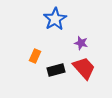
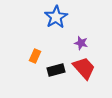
blue star: moved 1 px right, 2 px up
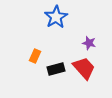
purple star: moved 8 px right
black rectangle: moved 1 px up
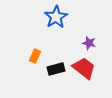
red trapezoid: rotated 10 degrees counterclockwise
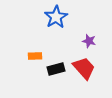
purple star: moved 2 px up
orange rectangle: rotated 64 degrees clockwise
red trapezoid: rotated 10 degrees clockwise
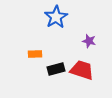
orange rectangle: moved 2 px up
red trapezoid: moved 2 px left, 2 px down; rotated 30 degrees counterclockwise
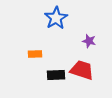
blue star: moved 1 px down
black rectangle: moved 6 px down; rotated 12 degrees clockwise
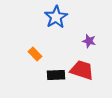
blue star: moved 1 px up
orange rectangle: rotated 48 degrees clockwise
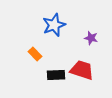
blue star: moved 2 px left, 8 px down; rotated 10 degrees clockwise
purple star: moved 2 px right, 3 px up
